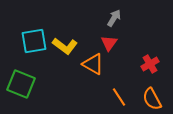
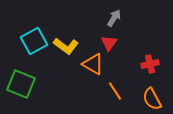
cyan square: rotated 20 degrees counterclockwise
yellow L-shape: moved 1 px right
red cross: rotated 18 degrees clockwise
orange line: moved 4 px left, 6 px up
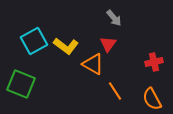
gray arrow: rotated 108 degrees clockwise
red triangle: moved 1 px left, 1 px down
red cross: moved 4 px right, 2 px up
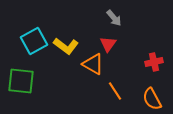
green square: moved 3 px up; rotated 16 degrees counterclockwise
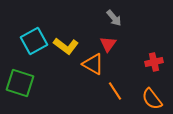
green square: moved 1 px left, 2 px down; rotated 12 degrees clockwise
orange semicircle: rotated 10 degrees counterclockwise
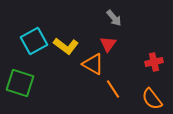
orange line: moved 2 px left, 2 px up
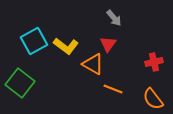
green square: rotated 20 degrees clockwise
orange line: rotated 36 degrees counterclockwise
orange semicircle: moved 1 px right
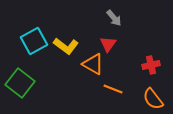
red cross: moved 3 px left, 3 px down
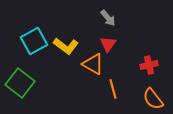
gray arrow: moved 6 px left
red cross: moved 2 px left
orange line: rotated 54 degrees clockwise
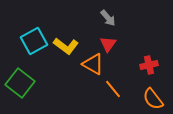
orange line: rotated 24 degrees counterclockwise
